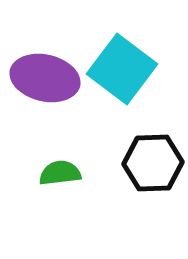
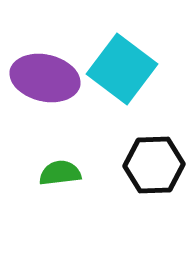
black hexagon: moved 1 px right, 2 px down
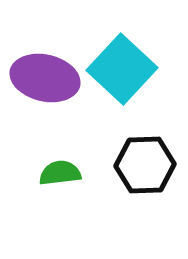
cyan square: rotated 6 degrees clockwise
black hexagon: moved 9 px left
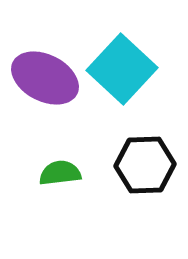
purple ellipse: rotated 14 degrees clockwise
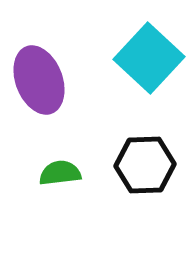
cyan square: moved 27 px right, 11 px up
purple ellipse: moved 6 px left, 2 px down; rotated 42 degrees clockwise
